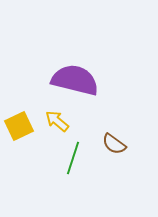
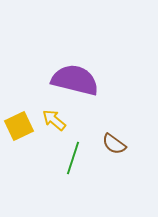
yellow arrow: moved 3 px left, 1 px up
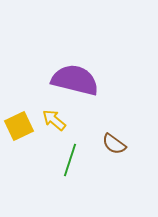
green line: moved 3 px left, 2 px down
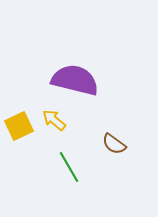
green line: moved 1 px left, 7 px down; rotated 48 degrees counterclockwise
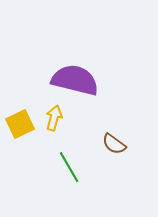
yellow arrow: moved 2 px up; rotated 65 degrees clockwise
yellow square: moved 1 px right, 2 px up
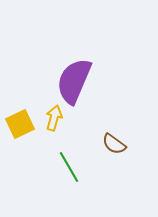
purple semicircle: moved 1 px left, 1 px down; rotated 81 degrees counterclockwise
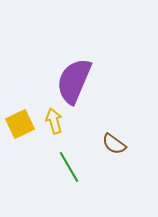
yellow arrow: moved 3 px down; rotated 30 degrees counterclockwise
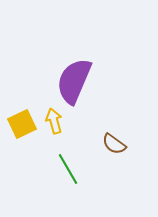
yellow square: moved 2 px right
green line: moved 1 px left, 2 px down
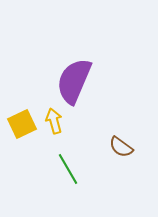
brown semicircle: moved 7 px right, 3 px down
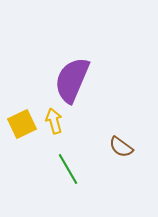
purple semicircle: moved 2 px left, 1 px up
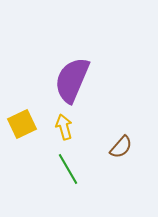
yellow arrow: moved 10 px right, 6 px down
brown semicircle: rotated 85 degrees counterclockwise
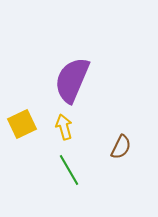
brown semicircle: rotated 15 degrees counterclockwise
green line: moved 1 px right, 1 px down
